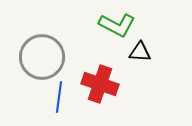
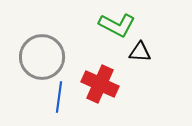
red cross: rotated 6 degrees clockwise
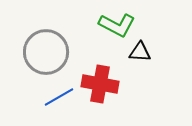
gray circle: moved 4 px right, 5 px up
red cross: rotated 15 degrees counterclockwise
blue line: rotated 52 degrees clockwise
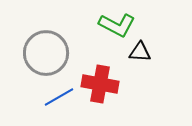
gray circle: moved 1 px down
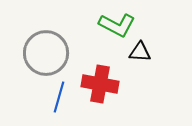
blue line: rotated 44 degrees counterclockwise
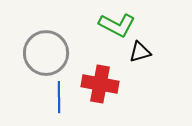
black triangle: rotated 20 degrees counterclockwise
blue line: rotated 16 degrees counterclockwise
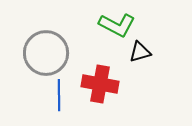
blue line: moved 2 px up
